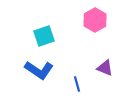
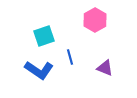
blue line: moved 7 px left, 27 px up
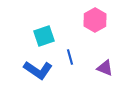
blue L-shape: moved 1 px left
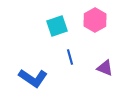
cyan square: moved 13 px right, 10 px up
blue L-shape: moved 5 px left, 8 px down
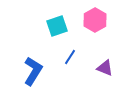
blue line: rotated 49 degrees clockwise
blue L-shape: moved 7 px up; rotated 92 degrees counterclockwise
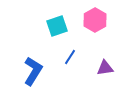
purple triangle: rotated 30 degrees counterclockwise
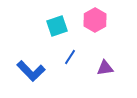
blue L-shape: moved 2 px left; rotated 104 degrees clockwise
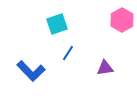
pink hexagon: moved 27 px right
cyan square: moved 2 px up
blue line: moved 2 px left, 4 px up
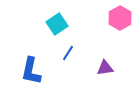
pink hexagon: moved 2 px left, 2 px up
cyan square: rotated 15 degrees counterclockwise
blue L-shape: rotated 56 degrees clockwise
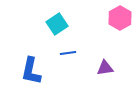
blue line: rotated 49 degrees clockwise
